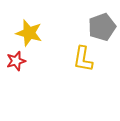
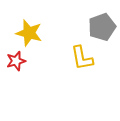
yellow L-shape: moved 1 px left, 1 px up; rotated 20 degrees counterclockwise
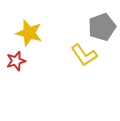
yellow L-shape: moved 2 px right, 3 px up; rotated 24 degrees counterclockwise
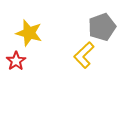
yellow L-shape: rotated 80 degrees clockwise
red star: rotated 18 degrees counterclockwise
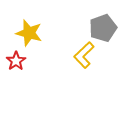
gray pentagon: moved 1 px right, 1 px down
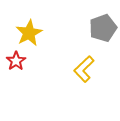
yellow star: rotated 28 degrees clockwise
yellow L-shape: moved 14 px down
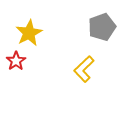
gray pentagon: moved 1 px left, 1 px up
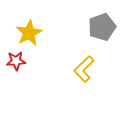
red star: rotated 30 degrees clockwise
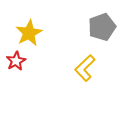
red star: rotated 24 degrees counterclockwise
yellow L-shape: moved 1 px right, 1 px up
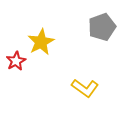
yellow star: moved 12 px right, 9 px down
yellow L-shape: moved 20 px down; rotated 100 degrees counterclockwise
